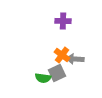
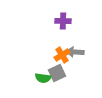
orange cross: rotated 21 degrees clockwise
gray arrow: moved 7 px up
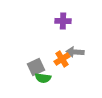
orange cross: moved 4 px down
gray square: moved 21 px left, 6 px up
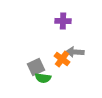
orange cross: rotated 21 degrees counterclockwise
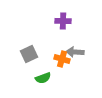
orange cross: rotated 21 degrees counterclockwise
gray square: moved 7 px left, 13 px up
green semicircle: rotated 28 degrees counterclockwise
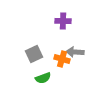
gray square: moved 5 px right
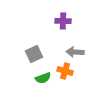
orange cross: moved 3 px right, 12 px down
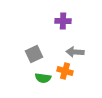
green semicircle: rotated 28 degrees clockwise
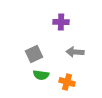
purple cross: moved 2 px left, 1 px down
orange cross: moved 2 px right, 11 px down
green semicircle: moved 2 px left, 3 px up
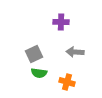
green semicircle: moved 2 px left, 2 px up
